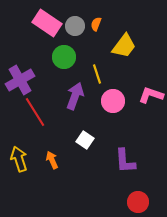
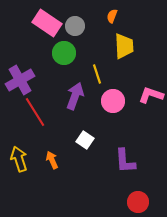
orange semicircle: moved 16 px right, 8 px up
yellow trapezoid: rotated 40 degrees counterclockwise
green circle: moved 4 px up
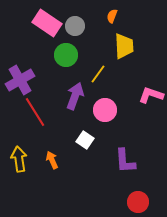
green circle: moved 2 px right, 2 px down
yellow line: moved 1 px right; rotated 54 degrees clockwise
pink circle: moved 8 px left, 9 px down
yellow arrow: rotated 10 degrees clockwise
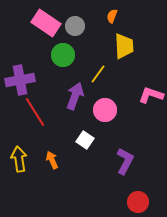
pink rectangle: moved 1 px left
green circle: moved 3 px left
purple cross: rotated 20 degrees clockwise
purple L-shape: rotated 148 degrees counterclockwise
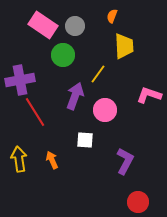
pink rectangle: moved 3 px left, 2 px down
pink L-shape: moved 2 px left
white square: rotated 30 degrees counterclockwise
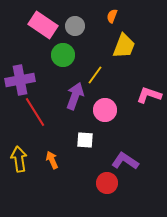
yellow trapezoid: rotated 24 degrees clockwise
yellow line: moved 3 px left, 1 px down
purple L-shape: rotated 84 degrees counterclockwise
red circle: moved 31 px left, 19 px up
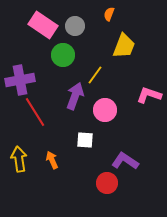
orange semicircle: moved 3 px left, 2 px up
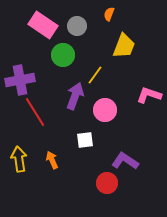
gray circle: moved 2 px right
white square: rotated 12 degrees counterclockwise
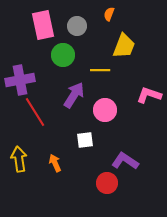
pink rectangle: rotated 44 degrees clockwise
yellow line: moved 5 px right, 5 px up; rotated 54 degrees clockwise
purple arrow: moved 1 px left, 1 px up; rotated 12 degrees clockwise
orange arrow: moved 3 px right, 3 px down
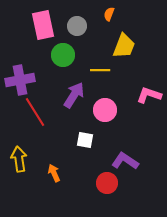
white square: rotated 18 degrees clockwise
orange arrow: moved 1 px left, 10 px down
